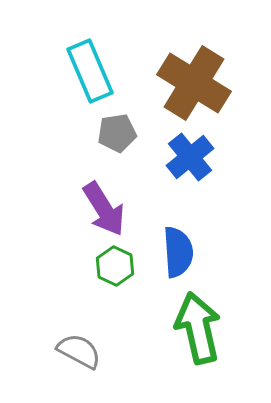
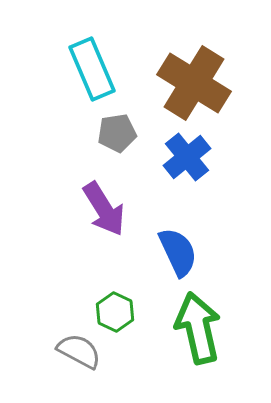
cyan rectangle: moved 2 px right, 2 px up
blue cross: moved 3 px left
blue semicircle: rotated 21 degrees counterclockwise
green hexagon: moved 46 px down
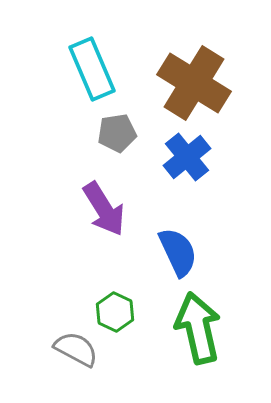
gray semicircle: moved 3 px left, 2 px up
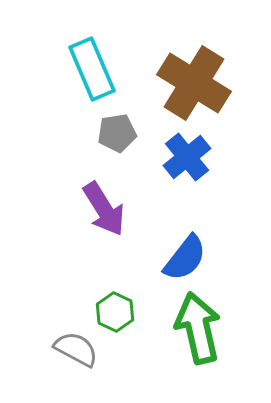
blue semicircle: moved 7 px right, 6 px down; rotated 63 degrees clockwise
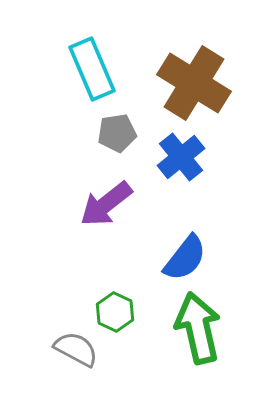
blue cross: moved 6 px left
purple arrow: moved 2 px right, 5 px up; rotated 84 degrees clockwise
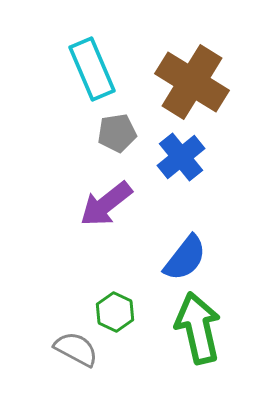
brown cross: moved 2 px left, 1 px up
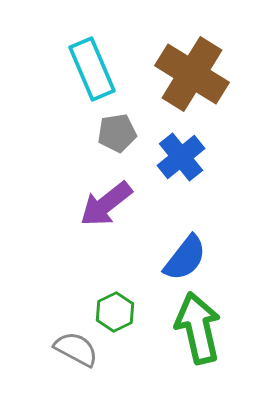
brown cross: moved 8 px up
green hexagon: rotated 9 degrees clockwise
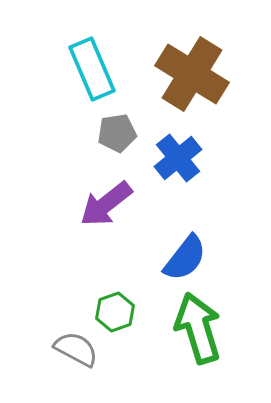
blue cross: moved 3 px left, 1 px down
green hexagon: rotated 6 degrees clockwise
green arrow: rotated 4 degrees counterclockwise
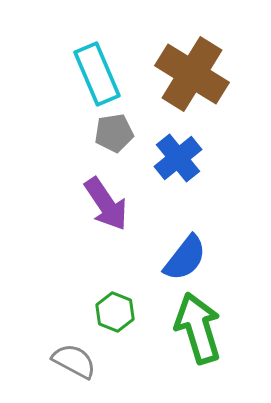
cyan rectangle: moved 5 px right, 5 px down
gray pentagon: moved 3 px left
purple arrow: rotated 86 degrees counterclockwise
green hexagon: rotated 18 degrees counterclockwise
gray semicircle: moved 2 px left, 12 px down
